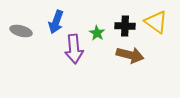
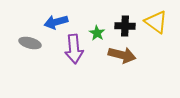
blue arrow: rotated 55 degrees clockwise
gray ellipse: moved 9 px right, 12 px down
brown arrow: moved 8 px left
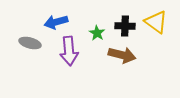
purple arrow: moved 5 px left, 2 px down
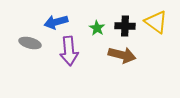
green star: moved 5 px up
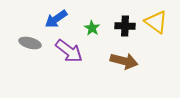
blue arrow: moved 3 px up; rotated 20 degrees counterclockwise
green star: moved 5 px left
purple arrow: rotated 48 degrees counterclockwise
brown arrow: moved 2 px right, 6 px down
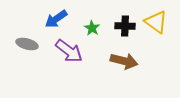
gray ellipse: moved 3 px left, 1 px down
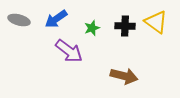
green star: rotated 21 degrees clockwise
gray ellipse: moved 8 px left, 24 px up
brown arrow: moved 15 px down
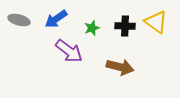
brown arrow: moved 4 px left, 9 px up
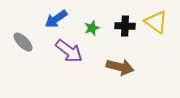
gray ellipse: moved 4 px right, 22 px down; rotated 30 degrees clockwise
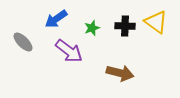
brown arrow: moved 6 px down
